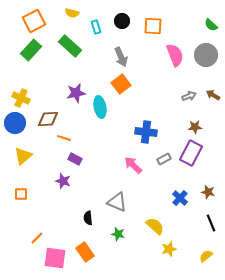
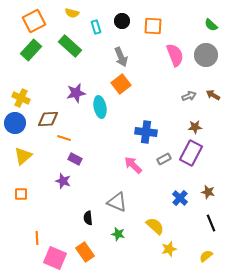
orange line at (37, 238): rotated 48 degrees counterclockwise
pink square at (55, 258): rotated 15 degrees clockwise
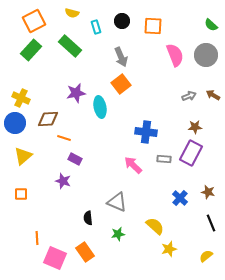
gray rectangle at (164, 159): rotated 32 degrees clockwise
green star at (118, 234): rotated 24 degrees counterclockwise
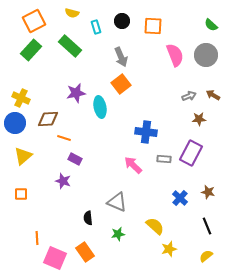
brown star at (195, 127): moved 4 px right, 8 px up
black line at (211, 223): moved 4 px left, 3 px down
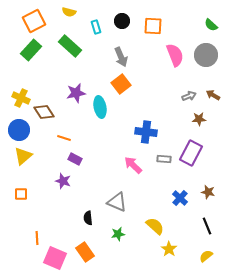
yellow semicircle at (72, 13): moved 3 px left, 1 px up
brown diamond at (48, 119): moved 4 px left, 7 px up; rotated 60 degrees clockwise
blue circle at (15, 123): moved 4 px right, 7 px down
yellow star at (169, 249): rotated 21 degrees counterclockwise
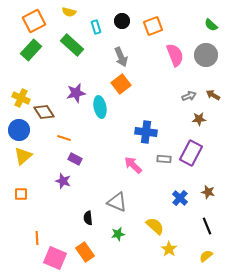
orange square at (153, 26): rotated 24 degrees counterclockwise
green rectangle at (70, 46): moved 2 px right, 1 px up
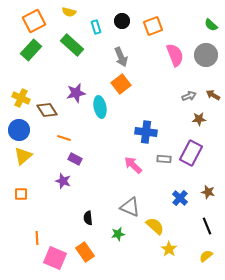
brown diamond at (44, 112): moved 3 px right, 2 px up
gray triangle at (117, 202): moved 13 px right, 5 px down
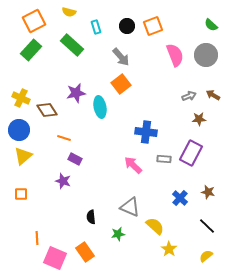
black circle at (122, 21): moved 5 px right, 5 px down
gray arrow at (121, 57): rotated 18 degrees counterclockwise
black semicircle at (88, 218): moved 3 px right, 1 px up
black line at (207, 226): rotated 24 degrees counterclockwise
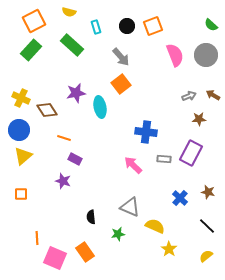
yellow semicircle at (155, 226): rotated 18 degrees counterclockwise
